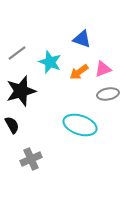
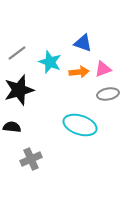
blue triangle: moved 1 px right, 4 px down
orange arrow: rotated 150 degrees counterclockwise
black star: moved 2 px left, 1 px up
black semicircle: moved 2 px down; rotated 54 degrees counterclockwise
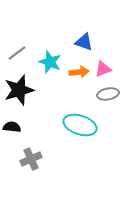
blue triangle: moved 1 px right, 1 px up
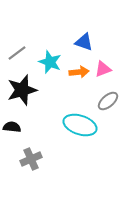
black star: moved 3 px right
gray ellipse: moved 7 px down; rotated 30 degrees counterclockwise
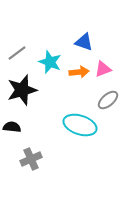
gray ellipse: moved 1 px up
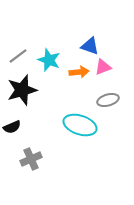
blue triangle: moved 6 px right, 4 px down
gray line: moved 1 px right, 3 px down
cyan star: moved 1 px left, 2 px up
pink triangle: moved 2 px up
gray ellipse: rotated 25 degrees clockwise
black semicircle: rotated 150 degrees clockwise
